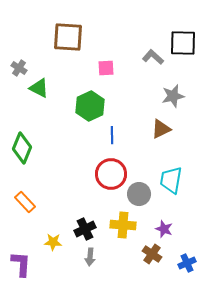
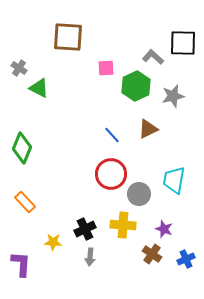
green hexagon: moved 46 px right, 20 px up
brown triangle: moved 13 px left
blue line: rotated 42 degrees counterclockwise
cyan trapezoid: moved 3 px right
blue cross: moved 1 px left, 4 px up
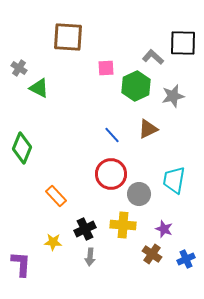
orange rectangle: moved 31 px right, 6 px up
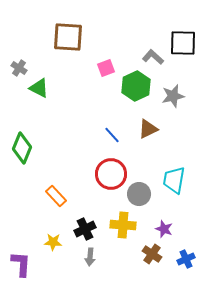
pink square: rotated 18 degrees counterclockwise
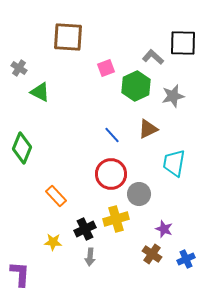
green triangle: moved 1 px right, 4 px down
cyan trapezoid: moved 17 px up
yellow cross: moved 7 px left, 6 px up; rotated 20 degrees counterclockwise
purple L-shape: moved 1 px left, 10 px down
